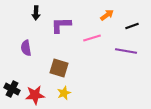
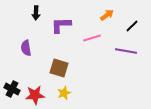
black line: rotated 24 degrees counterclockwise
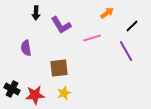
orange arrow: moved 2 px up
purple L-shape: rotated 120 degrees counterclockwise
purple line: rotated 50 degrees clockwise
brown square: rotated 24 degrees counterclockwise
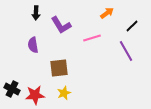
purple semicircle: moved 7 px right, 3 px up
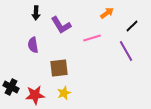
black cross: moved 1 px left, 2 px up
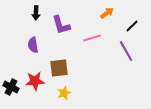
purple L-shape: rotated 15 degrees clockwise
red star: moved 14 px up
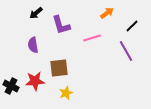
black arrow: rotated 48 degrees clockwise
black cross: moved 1 px up
yellow star: moved 2 px right
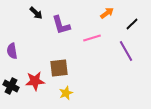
black arrow: rotated 96 degrees counterclockwise
black line: moved 2 px up
purple semicircle: moved 21 px left, 6 px down
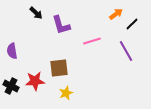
orange arrow: moved 9 px right, 1 px down
pink line: moved 3 px down
